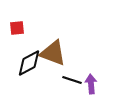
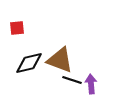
brown triangle: moved 7 px right, 7 px down
black diamond: rotated 16 degrees clockwise
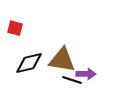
red square: moved 2 px left; rotated 21 degrees clockwise
brown triangle: moved 2 px right; rotated 12 degrees counterclockwise
purple arrow: moved 5 px left, 10 px up; rotated 96 degrees clockwise
